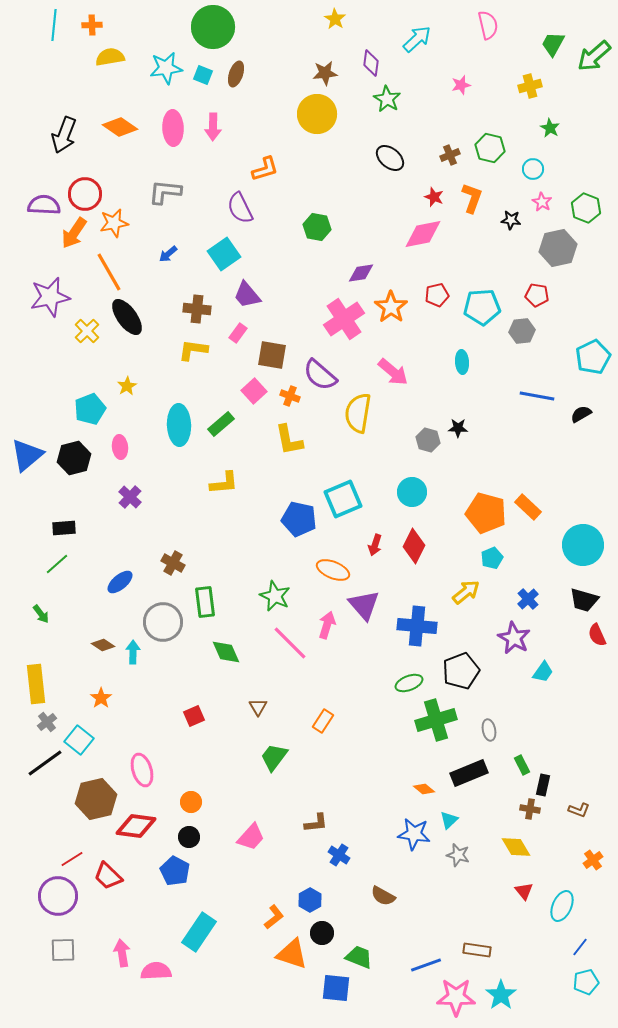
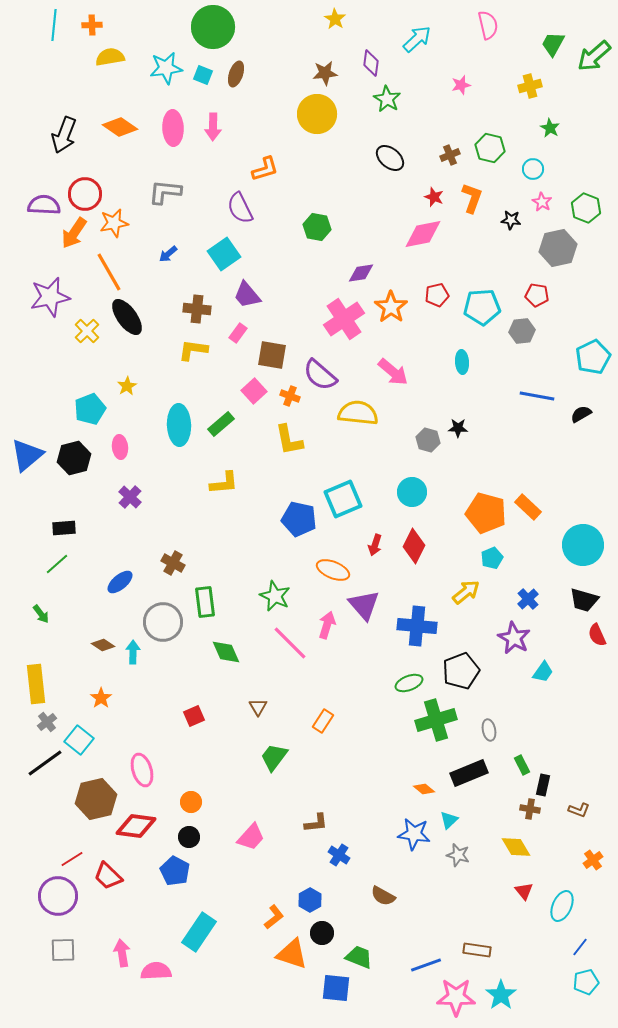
yellow semicircle at (358, 413): rotated 87 degrees clockwise
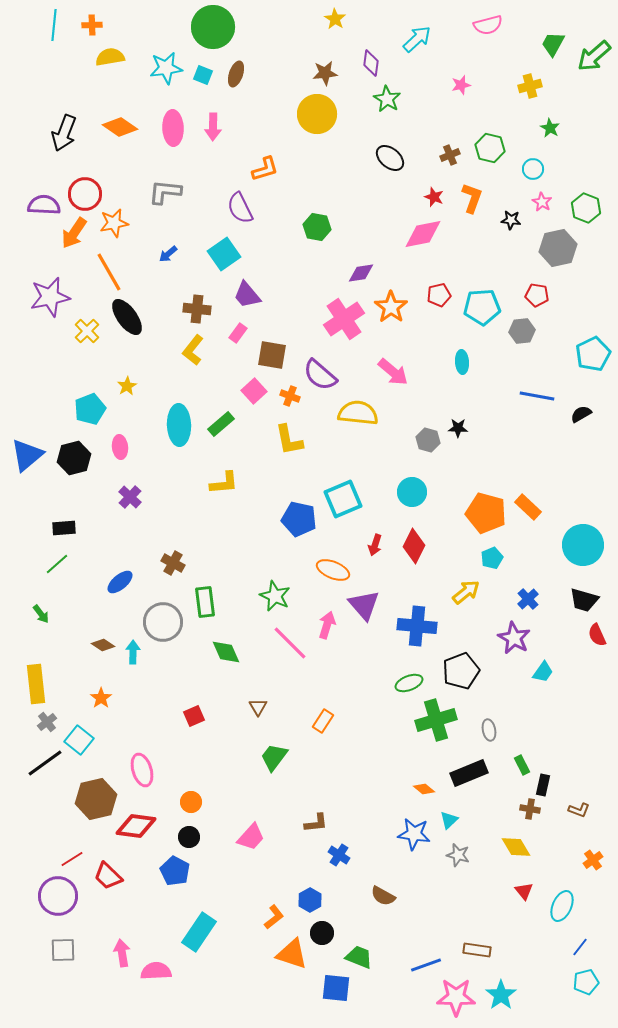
pink semicircle at (488, 25): rotated 88 degrees clockwise
black arrow at (64, 135): moved 2 px up
red pentagon at (437, 295): moved 2 px right
yellow L-shape at (193, 350): rotated 60 degrees counterclockwise
cyan pentagon at (593, 357): moved 3 px up
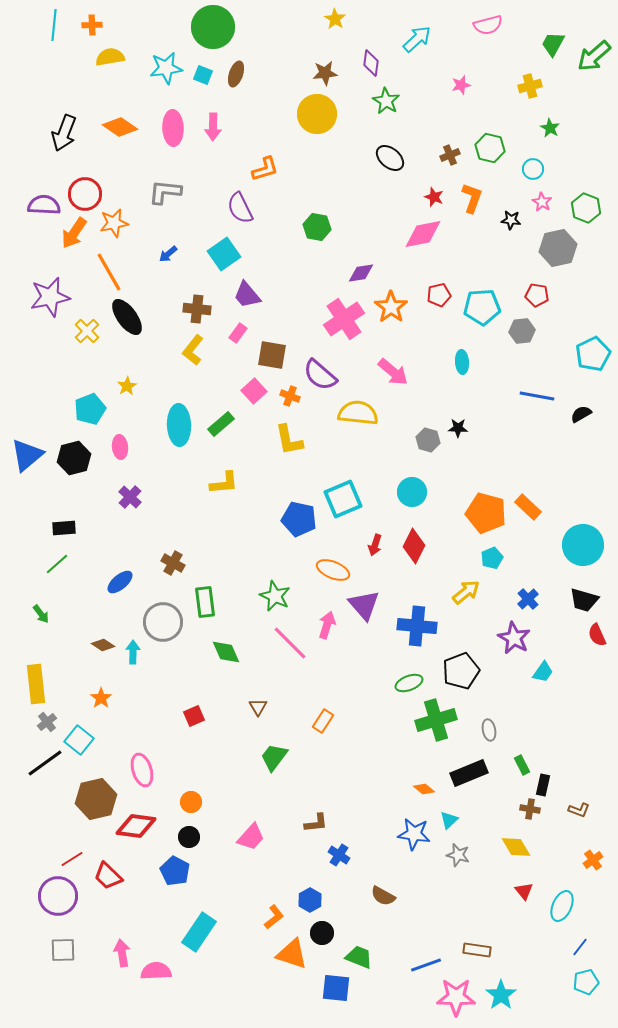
green star at (387, 99): moved 1 px left, 2 px down
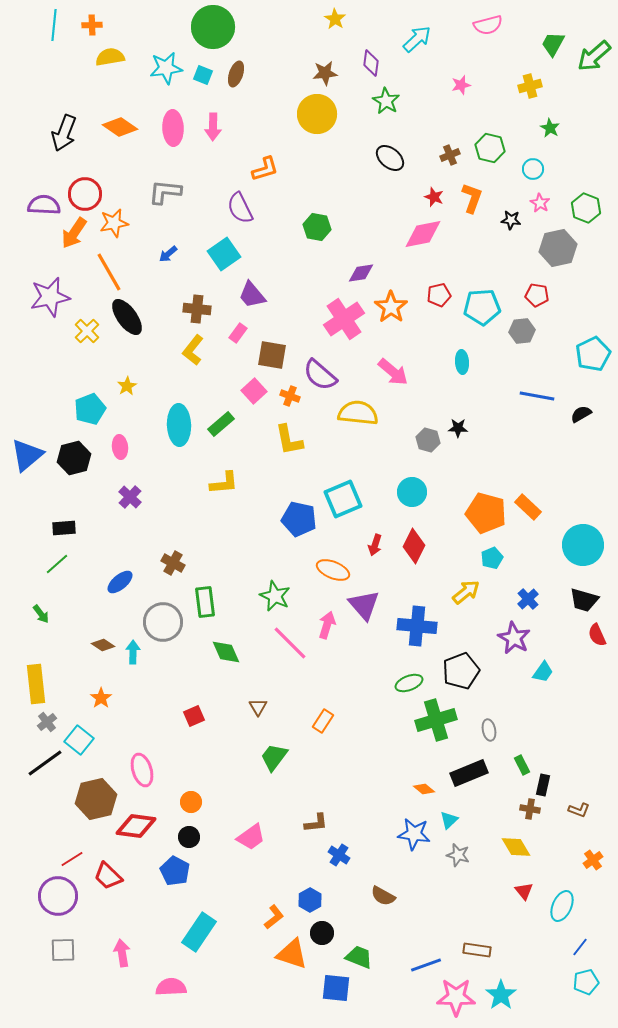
pink star at (542, 202): moved 2 px left, 1 px down
purple trapezoid at (247, 295): moved 5 px right
pink trapezoid at (251, 837): rotated 12 degrees clockwise
pink semicircle at (156, 971): moved 15 px right, 16 px down
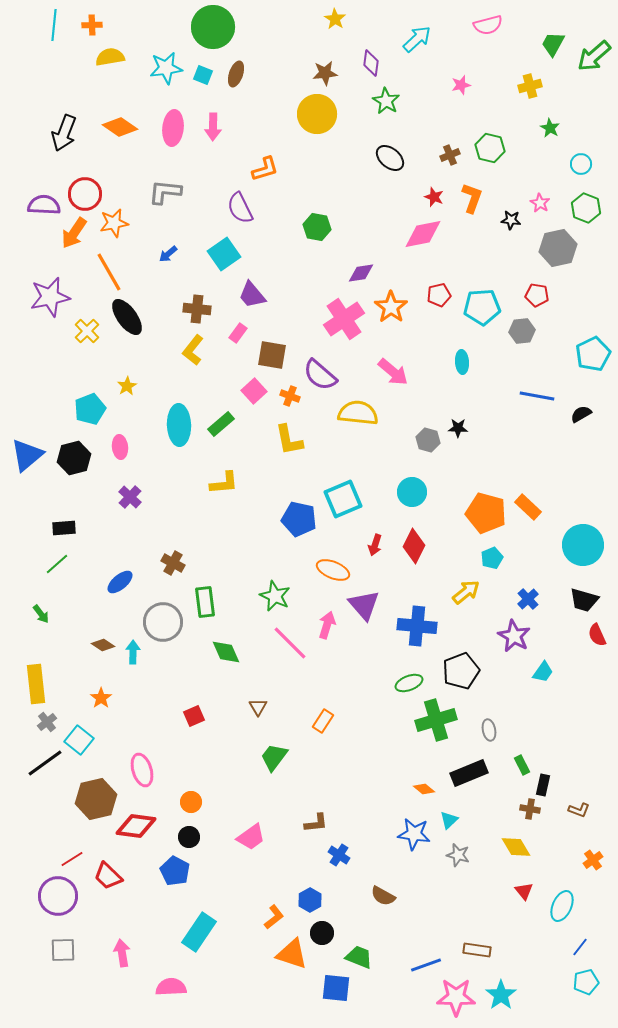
pink ellipse at (173, 128): rotated 8 degrees clockwise
cyan circle at (533, 169): moved 48 px right, 5 px up
purple star at (514, 638): moved 2 px up
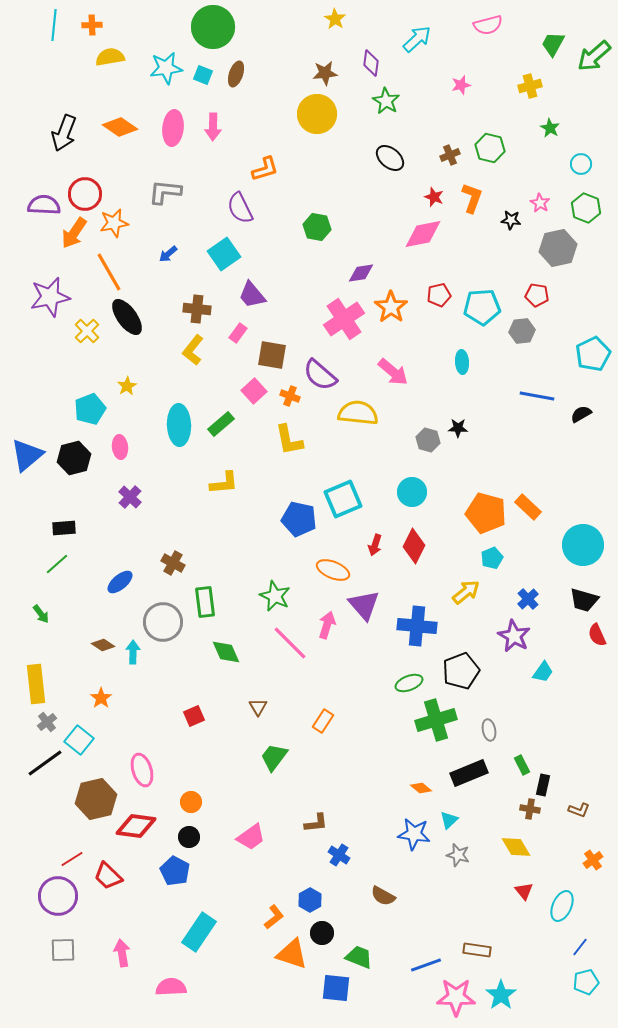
orange diamond at (424, 789): moved 3 px left, 1 px up
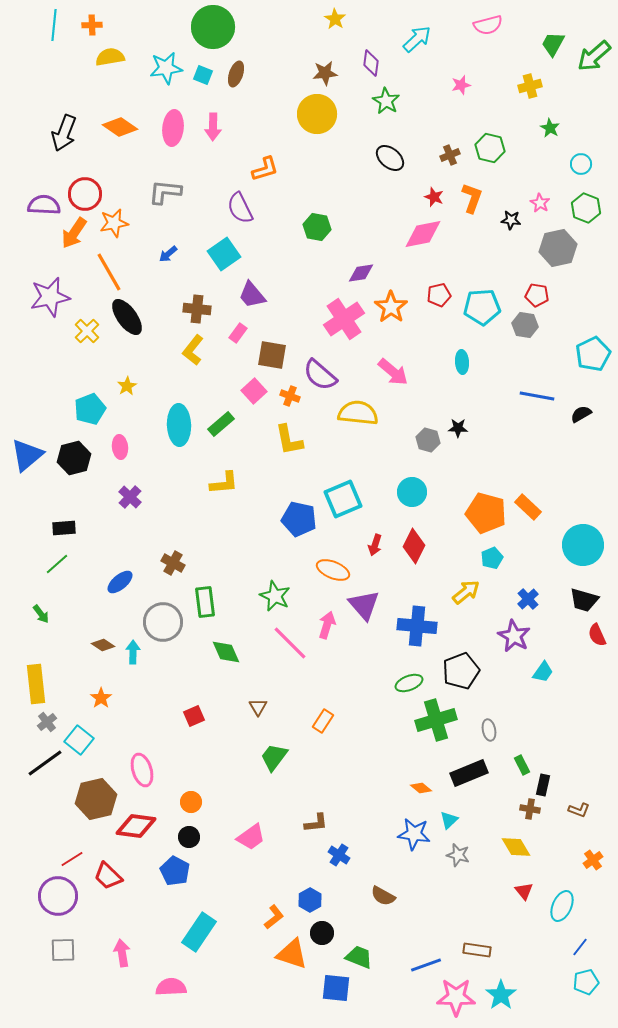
gray hexagon at (522, 331): moved 3 px right, 6 px up; rotated 15 degrees clockwise
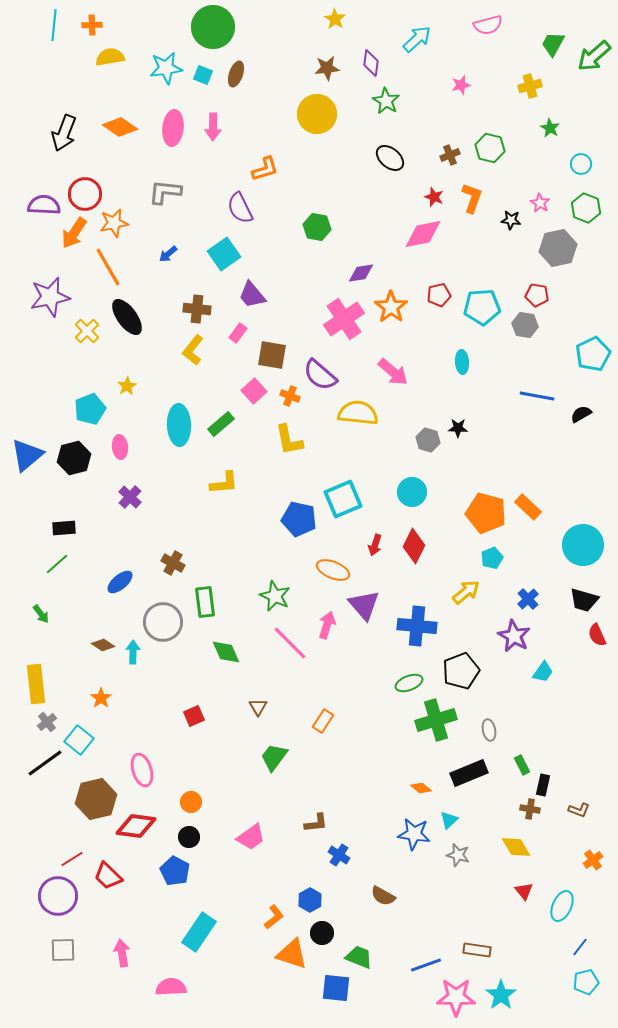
brown star at (325, 73): moved 2 px right, 5 px up
orange line at (109, 272): moved 1 px left, 5 px up
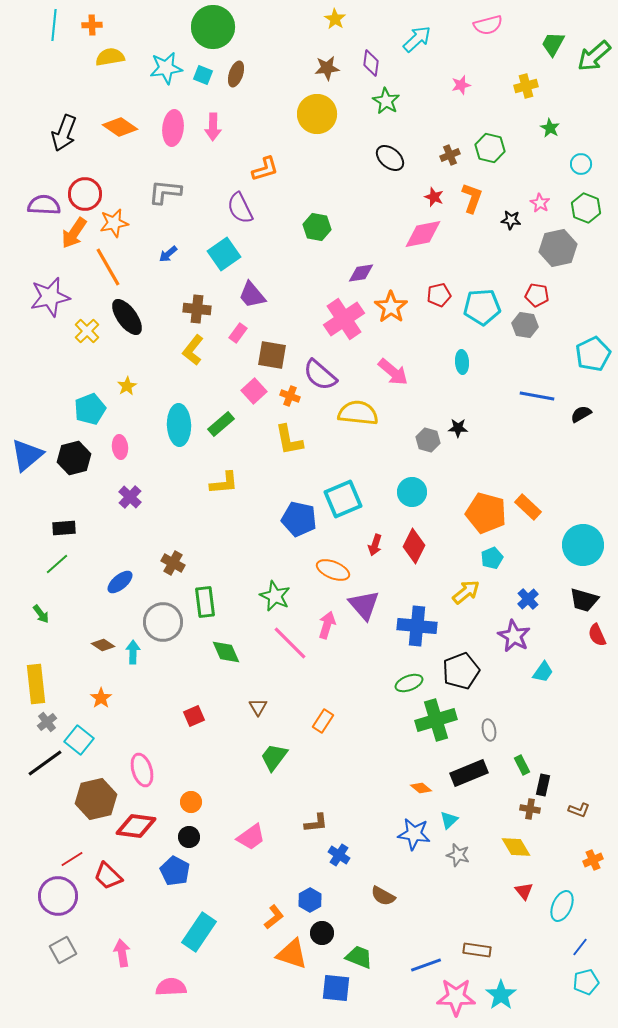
yellow cross at (530, 86): moved 4 px left
orange cross at (593, 860): rotated 12 degrees clockwise
gray square at (63, 950): rotated 28 degrees counterclockwise
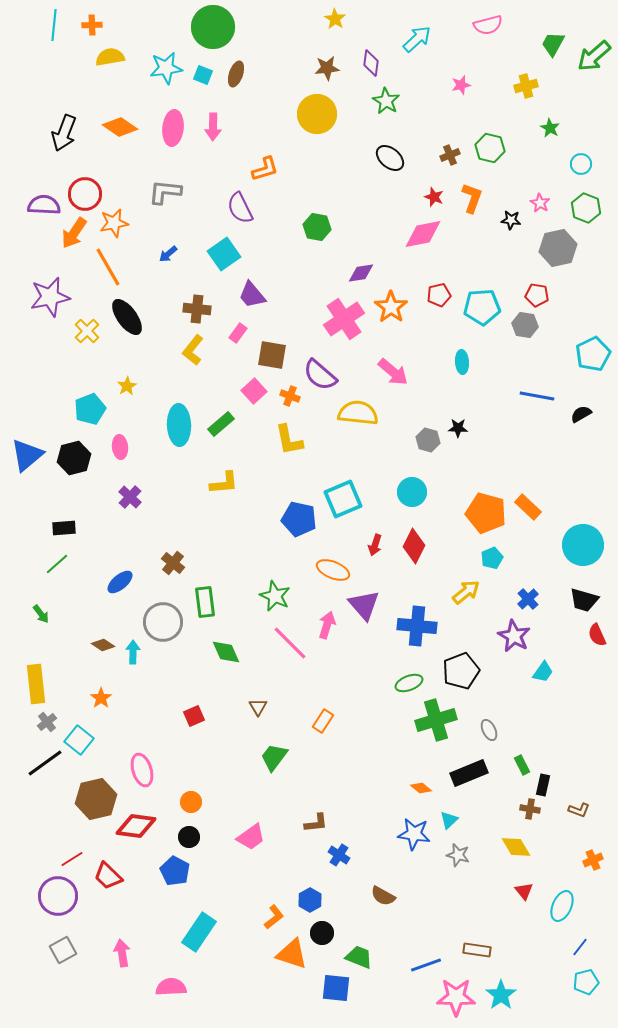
brown cross at (173, 563): rotated 10 degrees clockwise
gray ellipse at (489, 730): rotated 15 degrees counterclockwise
